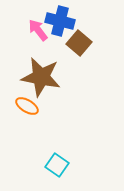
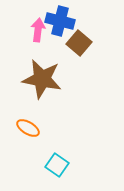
pink arrow: rotated 45 degrees clockwise
brown star: moved 1 px right, 2 px down
orange ellipse: moved 1 px right, 22 px down
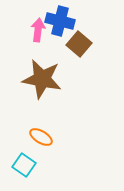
brown square: moved 1 px down
orange ellipse: moved 13 px right, 9 px down
cyan square: moved 33 px left
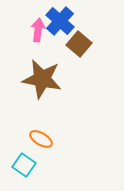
blue cross: rotated 28 degrees clockwise
orange ellipse: moved 2 px down
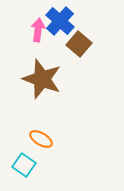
brown star: rotated 9 degrees clockwise
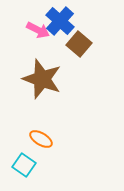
pink arrow: rotated 110 degrees clockwise
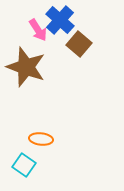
blue cross: moved 1 px up
pink arrow: rotated 30 degrees clockwise
brown star: moved 16 px left, 12 px up
orange ellipse: rotated 25 degrees counterclockwise
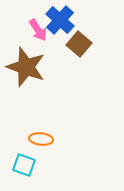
cyan square: rotated 15 degrees counterclockwise
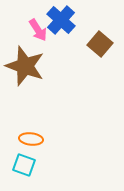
blue cross: moved 1 px right
brown square: moved 21 px right
brown star: moved 1 px left, 1 px up
orange ellipse: moved 10 px left
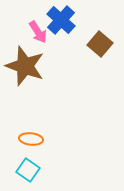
pink arrow: moved 2 px down
cyan square: moved 4 px right, 5 px down; rotated 15 degrees clockwise
